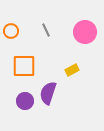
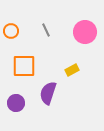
purple circle: moved 9 px left, 2 px down
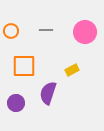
gray line: rotated 64 degrees counterclockwise
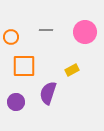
orange circle: moved 6 px down
purple circle: moved 1 px up
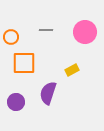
orange square: moved 3 px up
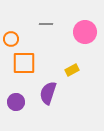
gray line: moved 6 px up
orange circle: moved 2 px down
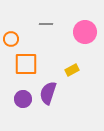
orange square: moved 2 px right, 1 px down
purple circle: moved 7 px right, 3 px up
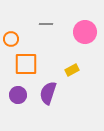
purple circle: moved 5 px left, 4 px up
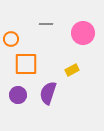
pink circle: moved 2 px left, 1 px down
